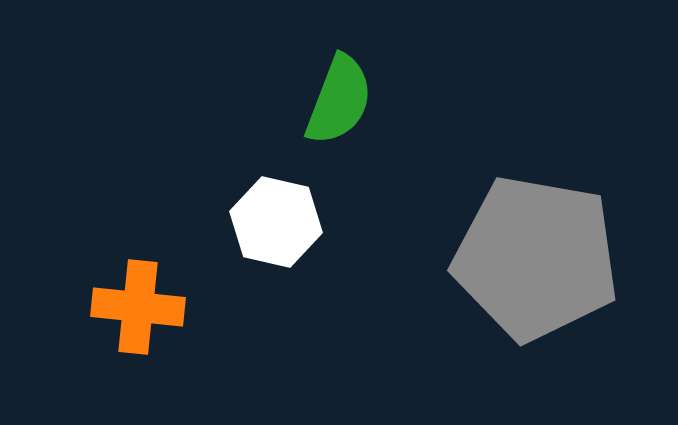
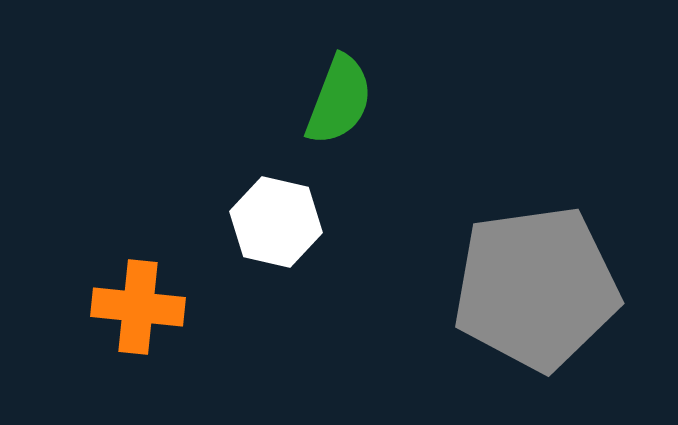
gray pentagon: moved 30 px down; rotated 18 degrees counterclockwise
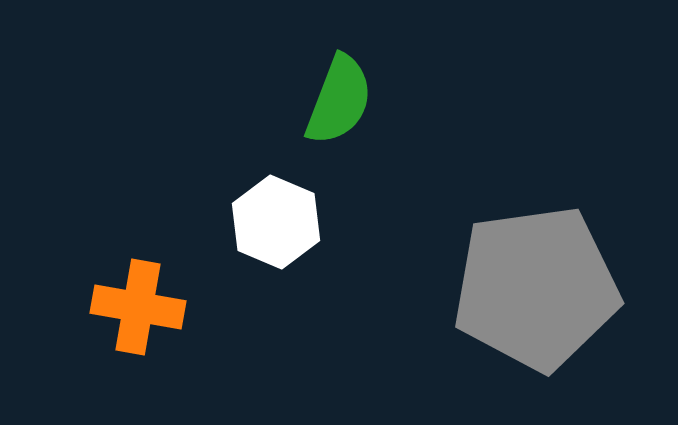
white hexagon: rotated 10 degrees clockwise
orange cross: rotated 4 degrees clockwise
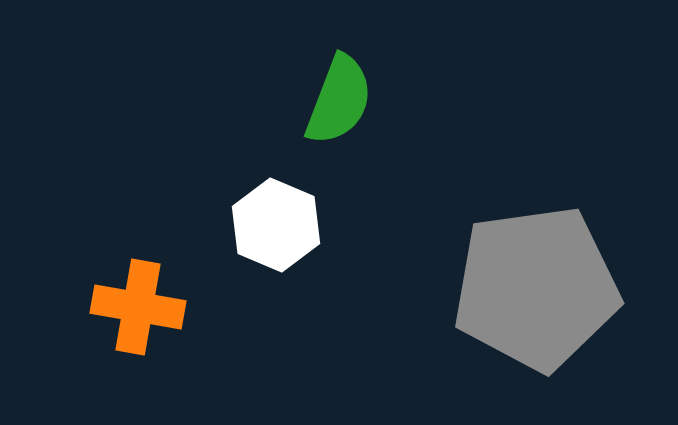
white hexagon: moved 3 px down
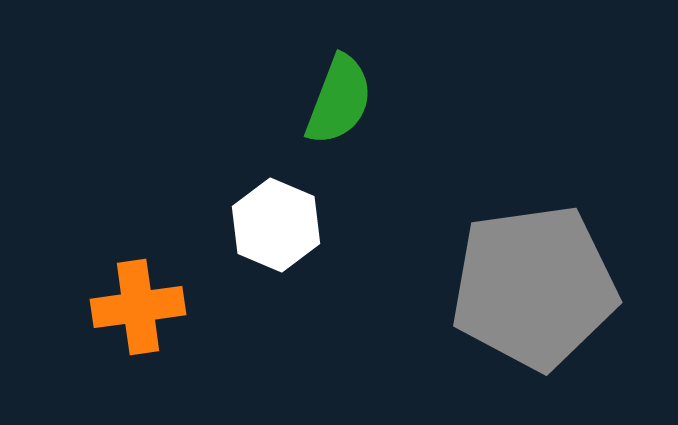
gray pentagon: moved 2 px left, 1 px up
orange cross: rotated 18 degrees counterclockwise
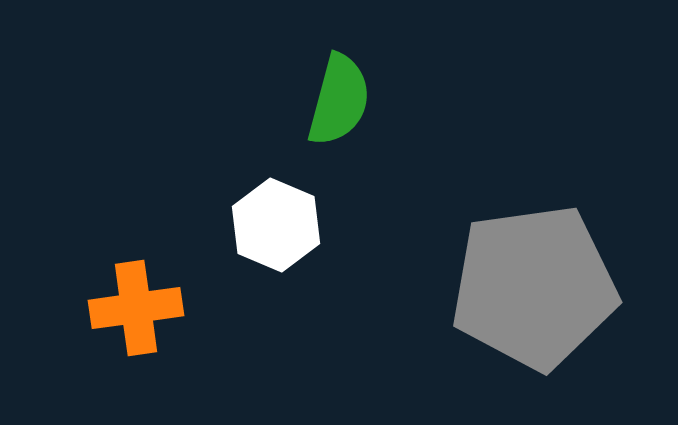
green semicircle: rotated 6 degrees counterclockwise
orange cross: moved 2 px left, 1 px down
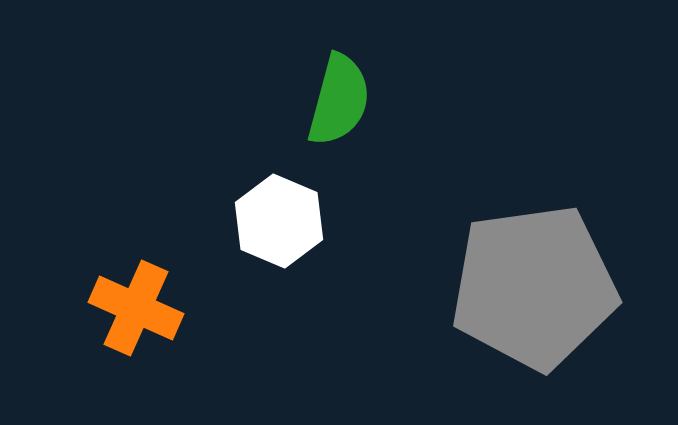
white hexagon: moved 3 px right, 4 px up
orange cross: rotated 32 degrees clockwise
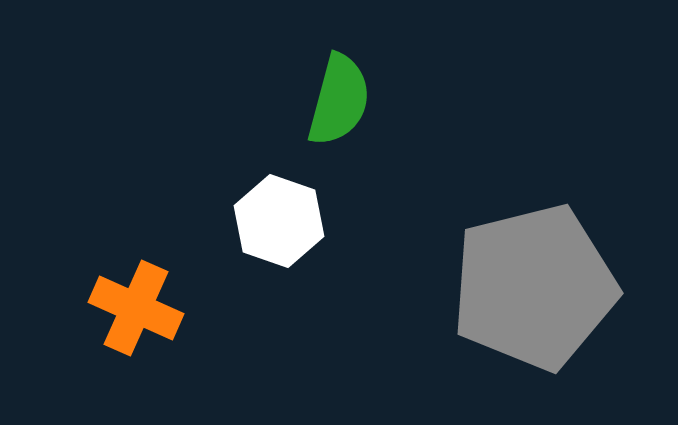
white hexagon: rotated 4 degrees counterclockwise
gray pentagon: rotated 6 degrees counterclockwise
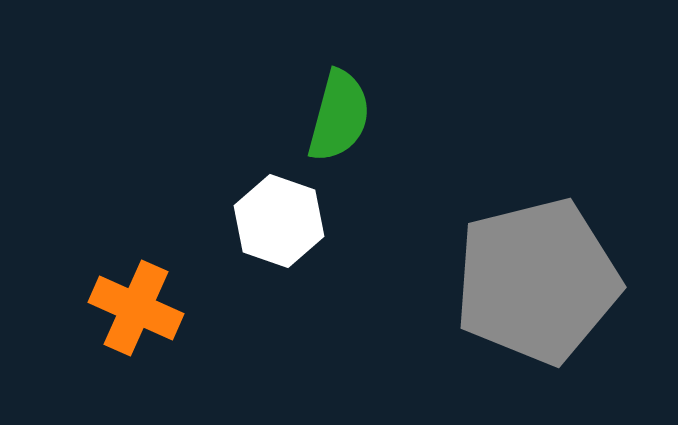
green semicircle: moved 16 px down
gray pentagon: moved 3 px right, 6 px up
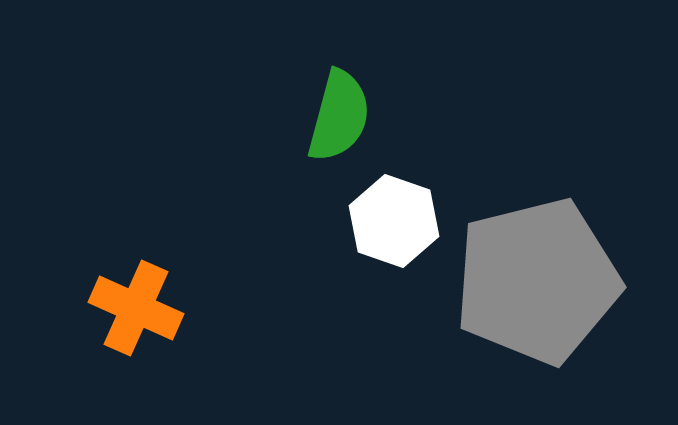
white hexagon: moved 115 px right
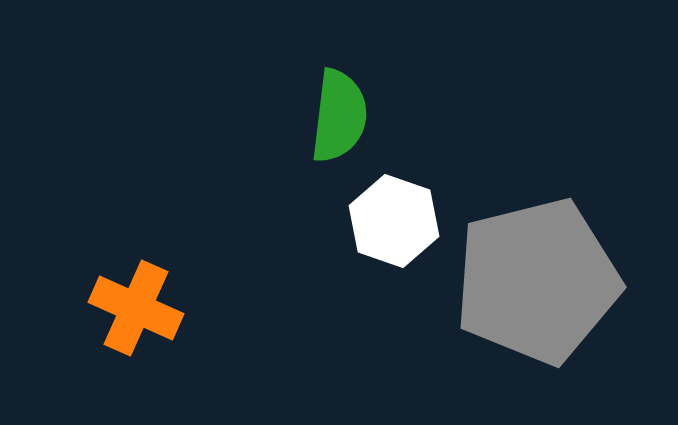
green semicircle: rotated 8 degrees counterclockwise
